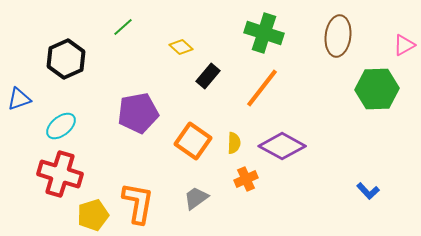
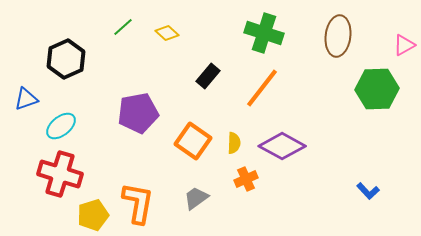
yellow diamond: moved 14 px left, 14 px up
blue triangle: moved 7 px right
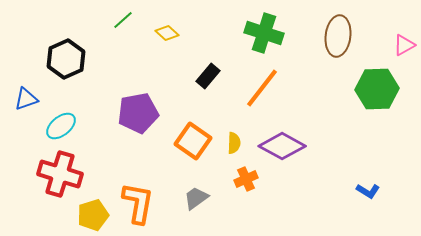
green line: moved 7 px up
blue L-shape: rotated 15 degrees counterclockwise
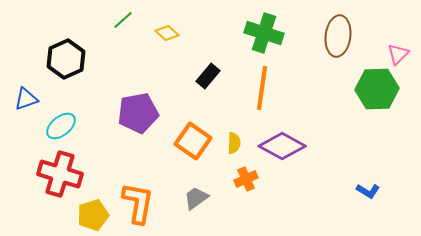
pink triangle: moved 6 px left, 9 px down; rotated 15 degrees counterclockwise
orange line: rotated 30 degrees counterclockwise
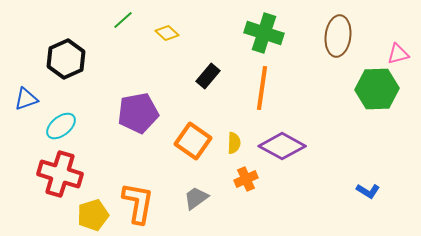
pink triangle: rotated 30 degrees clockwise
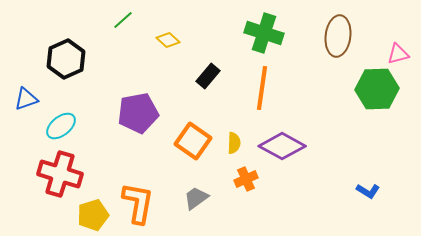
yellow diamond: moved 1 px right, 7 px down
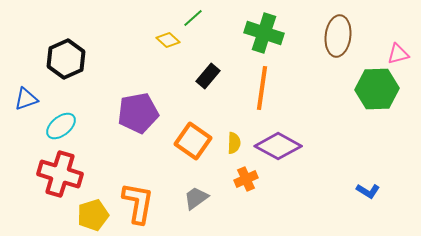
green line: moved 70 px right, 2 px up
purple diamond: moved 4 px left
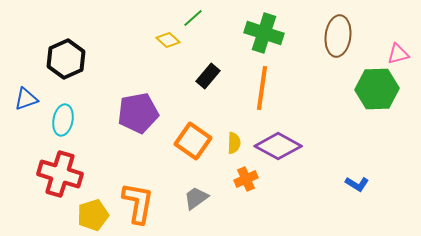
cyan ellipse: moved 2 px right, 6 px up; rotated 40 degrees counterclockwise
blue L-shape: moved 11 px left, 7 px up
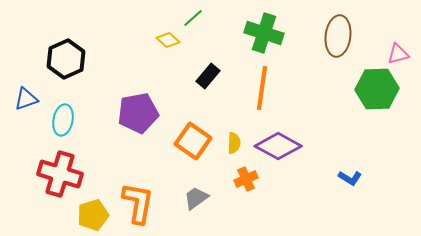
blue L-shape: moved 7 px left, 6 px up
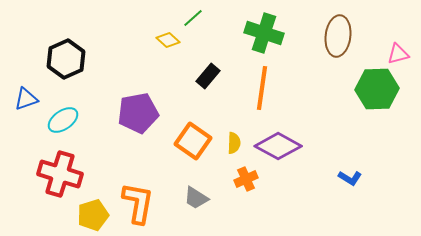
cyan ellipse: rotated 44 degrees clockwise
gray trapezoid: rotated 112 degrees counterclockwise
